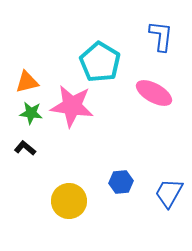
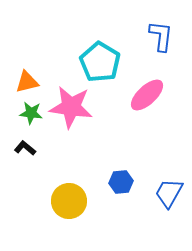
pink ellipse: moved 7 px left, 2 px down; rotated 72 degrees counterclockwise
pink star: moved 1 px left, 1 px down
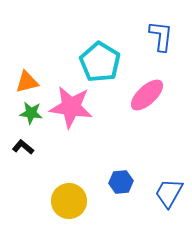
black L-shape: moved 2 px left, 1 px up
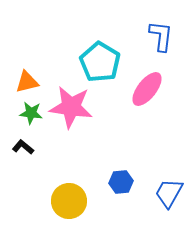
pink ellipse: moved 6 px up; rotated 9 degrees counterclockwise
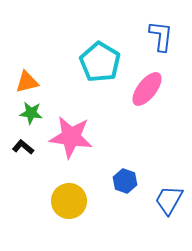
pink star: moved 30 px down
blue hexagon: moved 4 px right, 1 px up; rotated 25 degrees clockwise
blue trapezoid: moved 7 px down
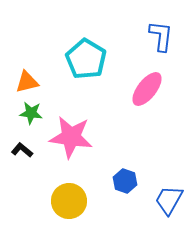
cyan pentagon: moved 14 px left, 3 px up
black L-shape: moved 1 px left, 3 px down
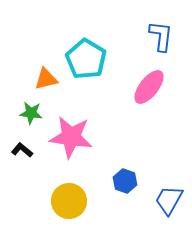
orange triangle: moved 19 px right, 3 px up
pink ellipse: moved 2 px right, 2 px up
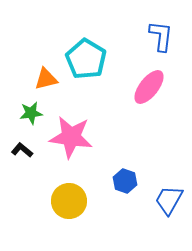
green star: rotated 15 degrees counterclockwise
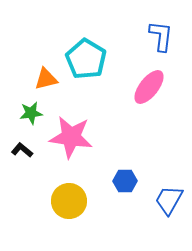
blue hexagon: rotated 20 degrees counterclockwise
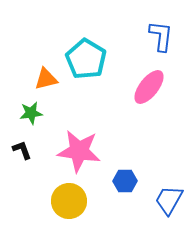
pink star: moved 8 px right, 14 px down
black L-shape: rotated 30 degrees clockwise
